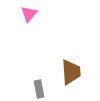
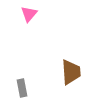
gray rectangle: moved 17 px left, 1 px up
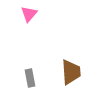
gray rectangle: moved 8 px right, 10 px up
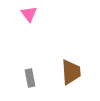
pink triangle: rotated 18 degrees counterclockwise
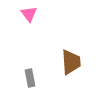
brown trapezoid: moved 10 px up
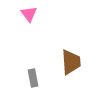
gray rectangle: moved 3 px right
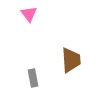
brown trapezoid: moved 2 px up
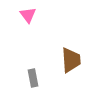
pink triangle: moved 1 px left, 1 px down
